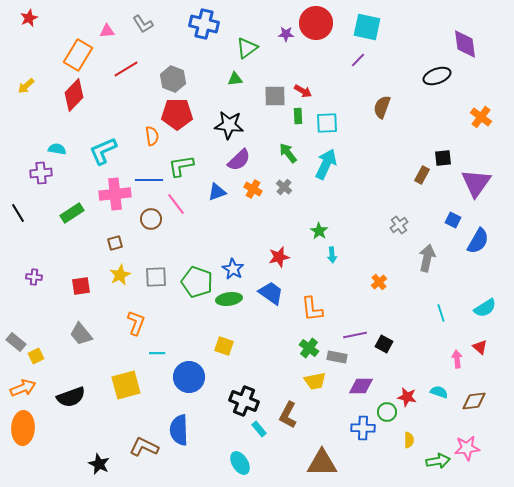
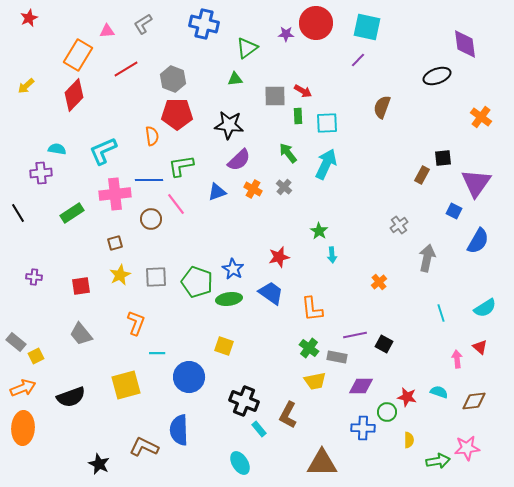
gray L-shape at (143, 24): rotated 90 degrees clockwise
blue square at (453, 220): moved 1 px right, 9 px up
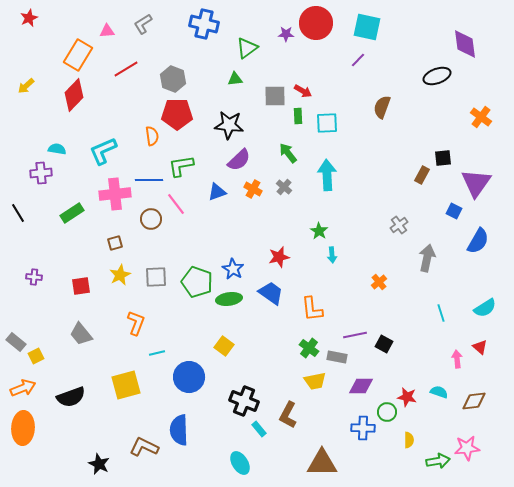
cyan arrow at (326, 164): moved 1 px right, 11 px down; rotated 28 degrees counterclockwise
yellow square at (224, 346): rotated 18 degrees clockwise
cyan line at (157, 353): rotated 14 degrees counterclockwise
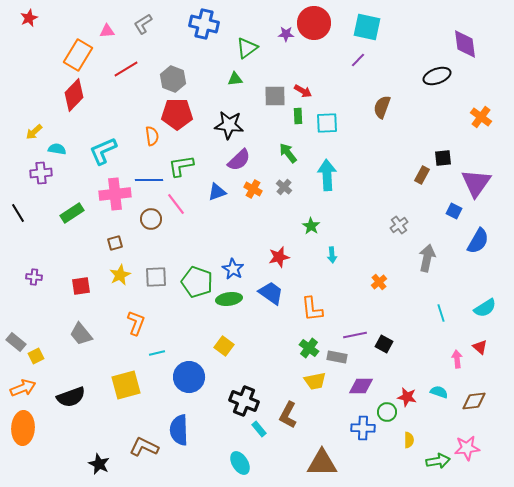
red circle at (316, 23): moved 2 px left
yellow arrow at (26, 86): moved 8 px right, 46 px down
green star at (319, 231): moved 8 px left, 5 px up
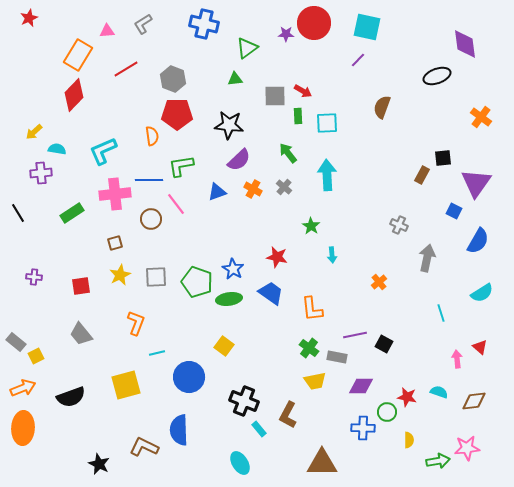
gray cross at (399, 225): rotated 30 degrees counterclockwise
red star at (279, 257): moved 2 px left; rotated 25 degrees clockwise
cyan semicircle at (485, 308): moved 3 px left, 15 px up
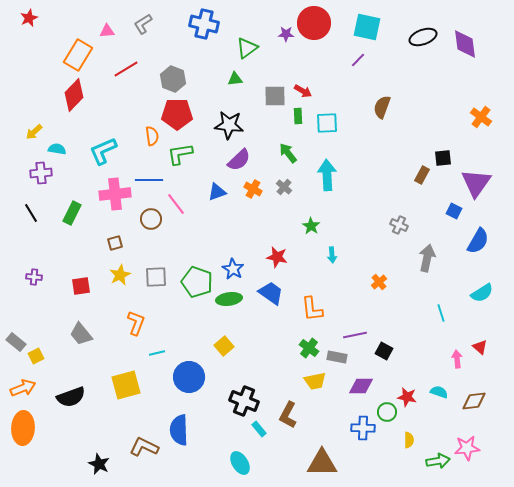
black ellipse at (437, 76): moved 14 px left, 39 px up
green L-shape at (181, 166): moved 1 px left, 12 px up
black line at (18, 213): moved 13 px right
green rectangle at (72, 213): rotated 30 degrees counterclockwise
black square at (384, 344): moved 7 px down
yellow square at (224, 346): rotated 12 degrees clockwise
